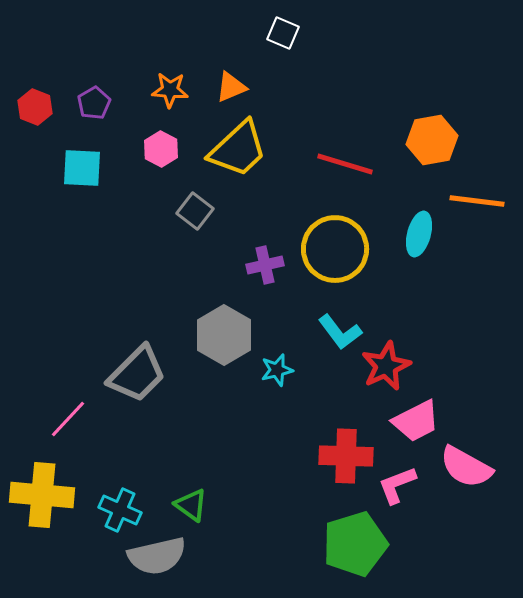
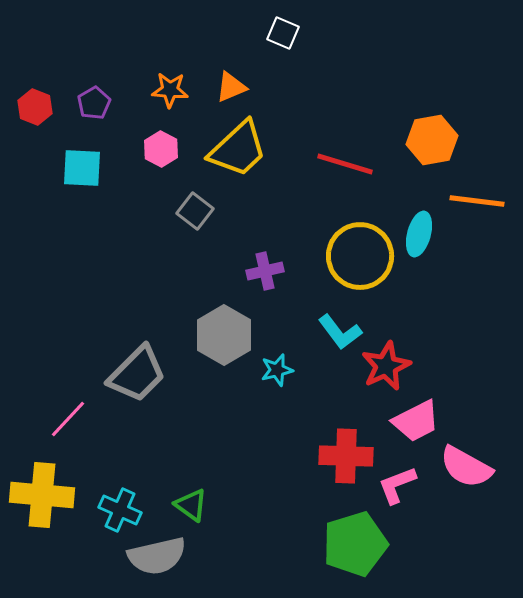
yellow circle: moved 25 px right, 7 px down
purple cross: moved 6 px down
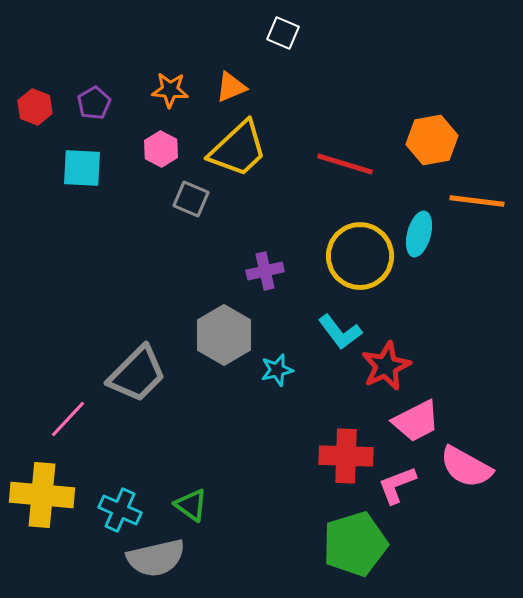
gray square: moved 4 px left, 12 px up; rotated 15 degrees counterclockwise
gray semicircle: moved 1 px left, 2 px down
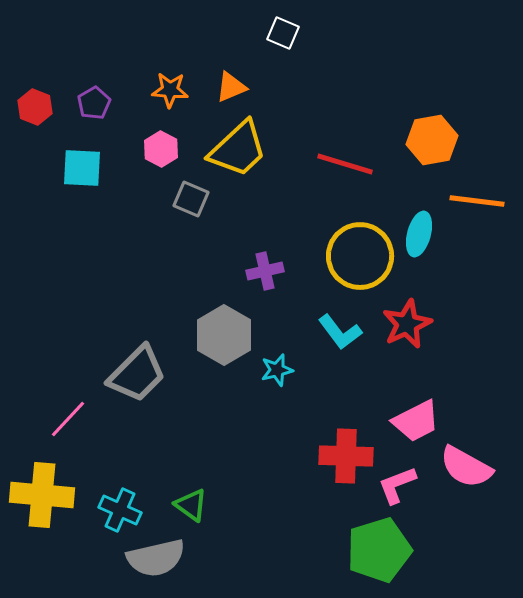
red star: moved 21 px right, 42 px up
green pentagon: moved 24 px right, 6 px down
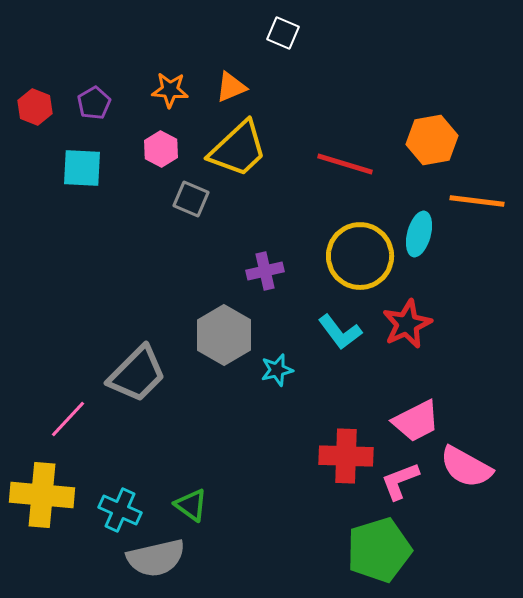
pink L-shape: moved 3 px right, 4 px up
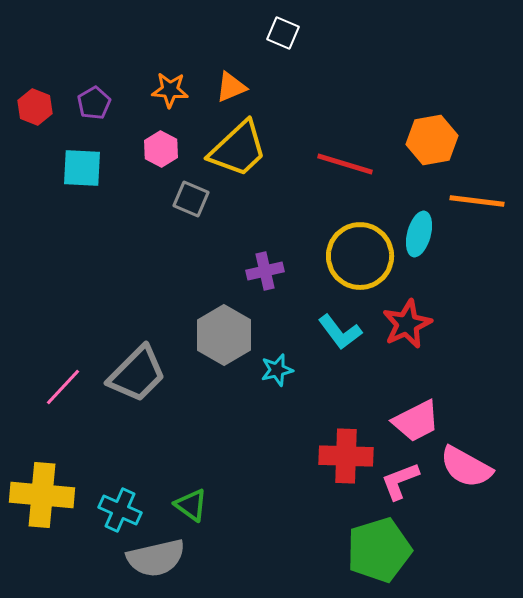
pink line: moved 5 px left, 32 px up
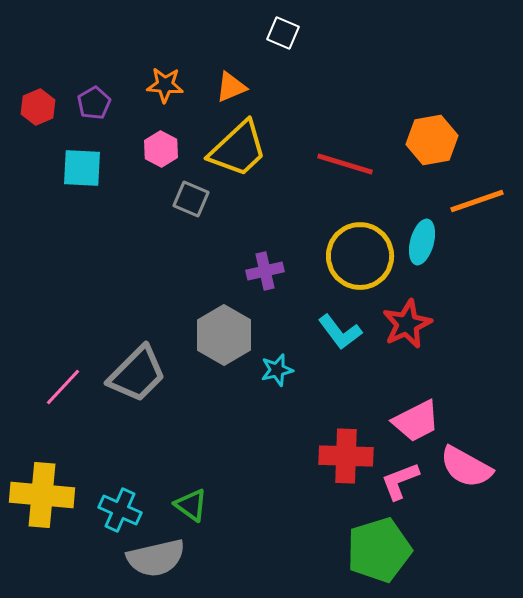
orange star: moved 5 px left, 5 px up
red hexagon: moved 3 px right; rotated 16 degrees clockwise
orange line: rotated 26 degrees counterclockwise
cyan ellipse: moved 3 px right, 8 px down
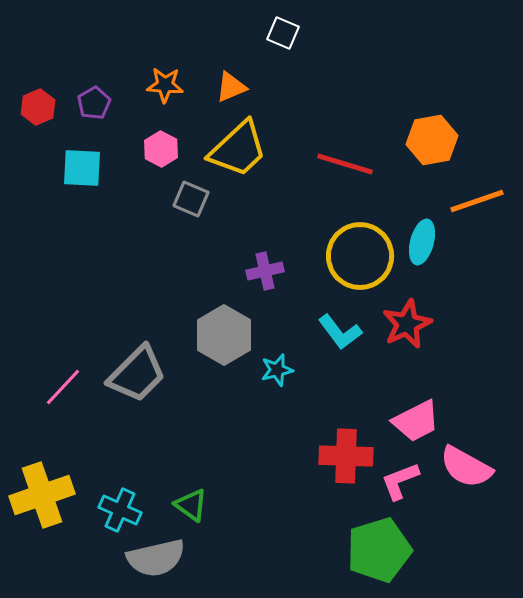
yellow cross: rotated 24 degrees counterclockwise
